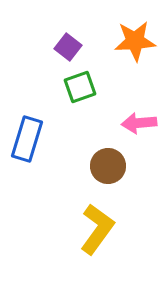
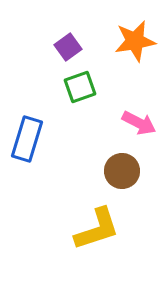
orange star: rotated 6 degrees counterclockwise
purple square: rotated 16 degrees clockwise
pink arrow: rotated 148 degrees counterclockwise
brown circle: moved 14 px right, 5 px down
yellow L-shape: rotated 36 degrees clockwise
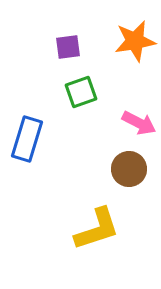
purple square: rotated 28 degrees clockwise
green square: moved 1 px right, 5 px down
brown circle: moved 7 px right, 2 px up
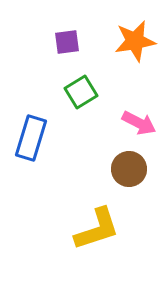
purple square: moved 1 px left, 5 px up
green square: rotated 12 degrees counterclockwise
blue rectangle: moved 4 px right, 1 px up
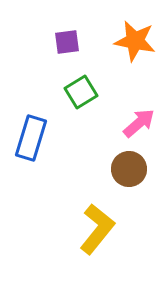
orange star: rotated 21 degrees clockwise
pink arrow: rotated 68 degrees counterclockwise
yellow L-shape: rotated 33 degrees counterclockwise
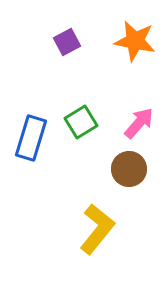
purple square: rotated 20 degrees counterclockwise
green square: moved 30 px down
pink arrow: rotated 8 degrees counterclockwise
